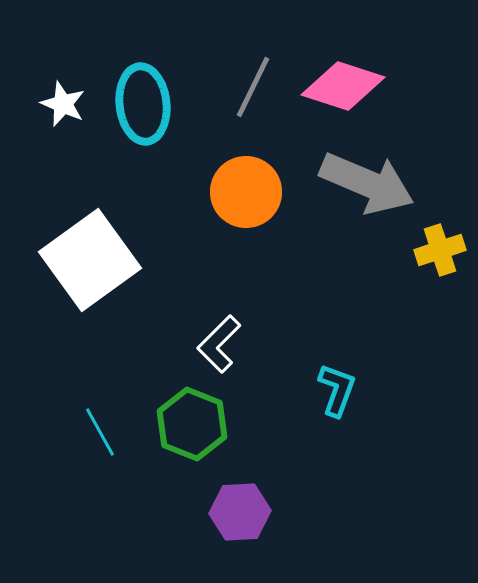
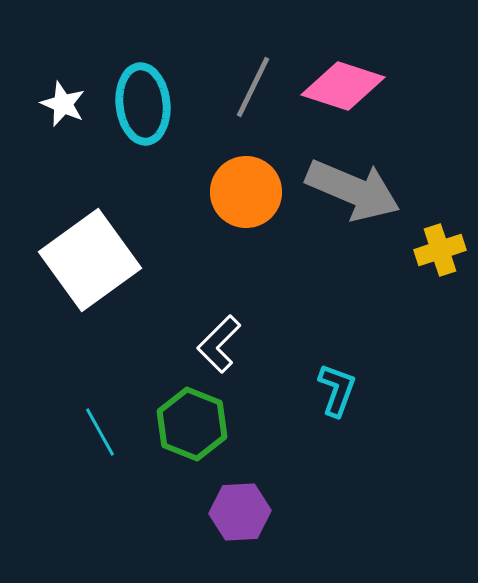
gray arrow: moved 14 px left, 7 px down
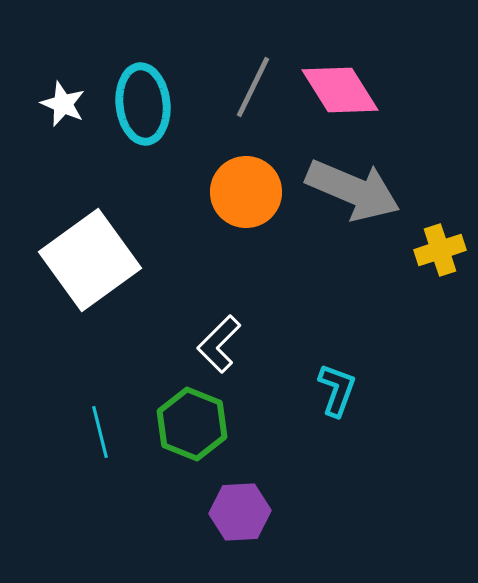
pink diamond: moved 3 px left, 4 px down; rotated 40 degrees clockwise
cyan line: rotated 15 degrees clockwise
